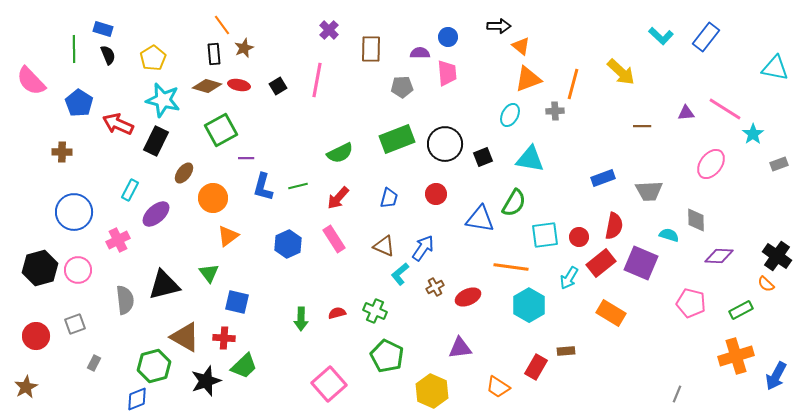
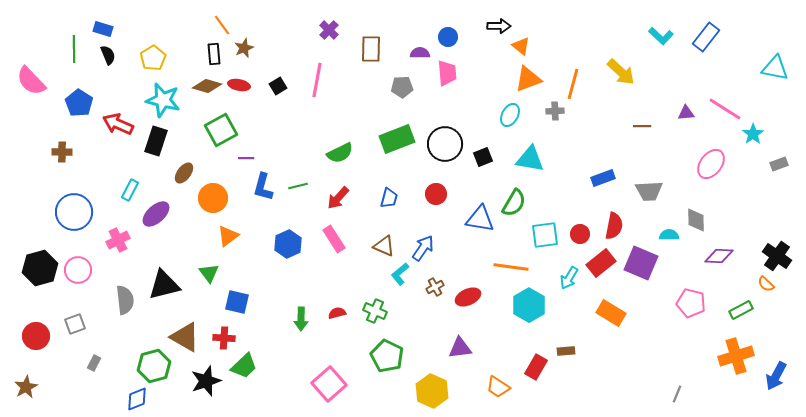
black rectangle at (156, 141): rotated 8 degrees counterclockwise
cyan semicircle at (669, 235): rotated 18 degrees counterclockwise
red circle at (579, 237): moved 1 px right, 3 px up
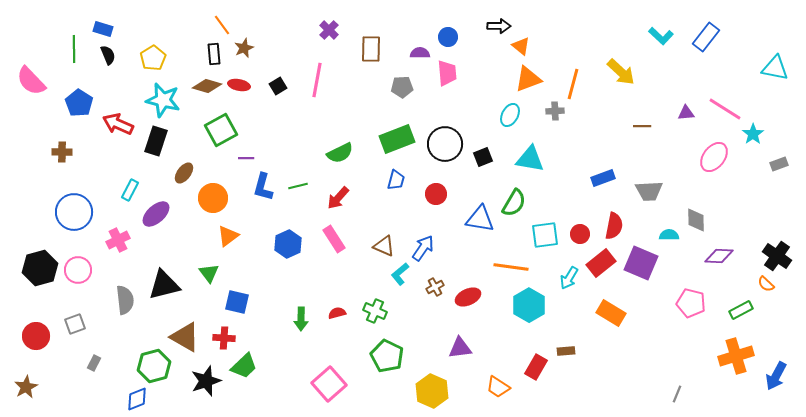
pink ellipse at (711, 164): moved 3 px right, 7 px up
blue trapezoid at (389, 198): moved 7 px right, 18 px up
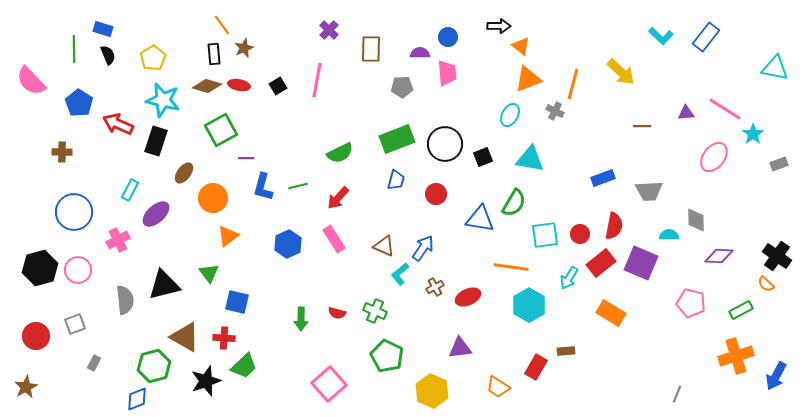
gray cross at (555, 111): rotated 30 degrees clockwise
red semicircle at (337, 313): rotated 150 degrees counterclockwise
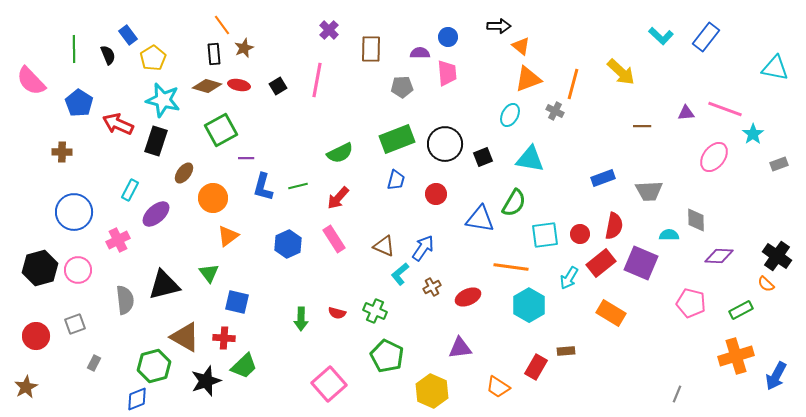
blue rectangle at (103, 29): moved 25 px right, 6 px down; rotated 36 degrees clockwise
pink line at (725, 109): rotated 12 degrees counterclockwise
brown cross at (435, 287): moved 3 px left
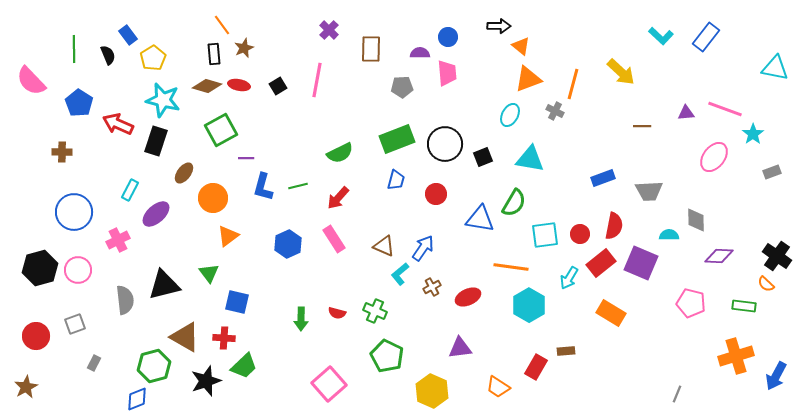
gray rectangle at (779, 164): moved 7 px left, 8 px down
green rectangle at (741, 310): moved 3 px right, 4 px up; rotated 35 degrees clockwise
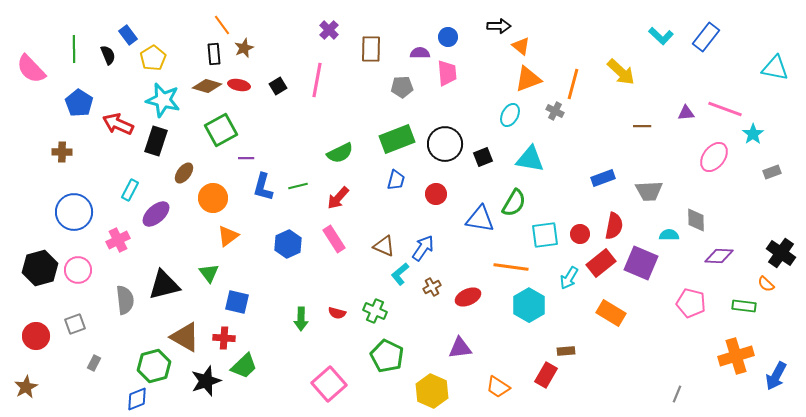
pink semicircle at (31, 81): moved 12 px up
black cross at (777, 256): moved 4 px right, 3 px up
red rectangle at (536, 367): moved 10 px right, 8 px down
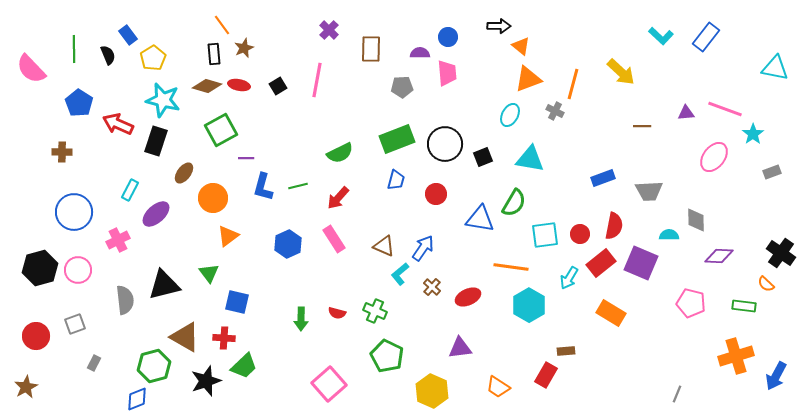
brown cross at (432, 287): rotated 18 degrees counterclockwise
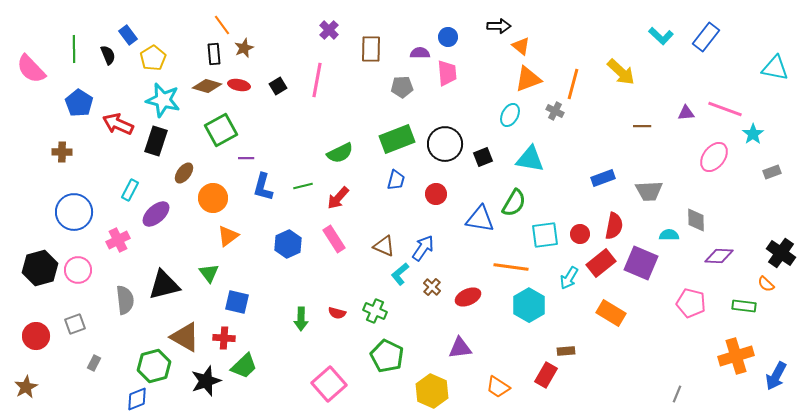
green line at (298, 186): moved 5 px right
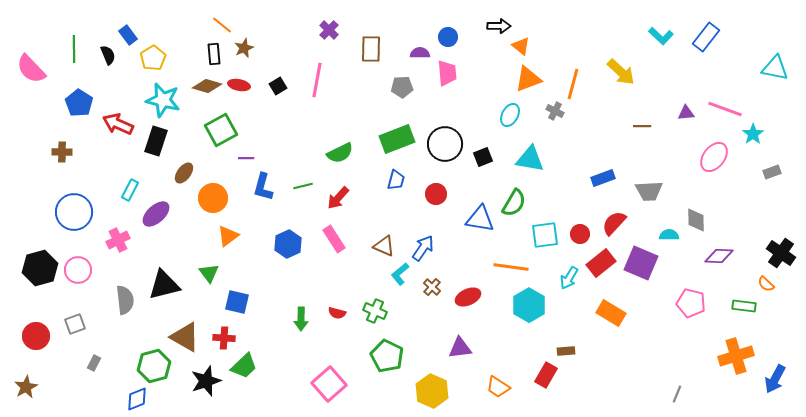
orange line at (222, 25): rotated 15 degrees counterclockwise
red semicircle at (614, 226): moved 3 px up; rotated 148 degrees counterclockwise
blue arrow at (776, 376): moved 1 px left, 3 px down
